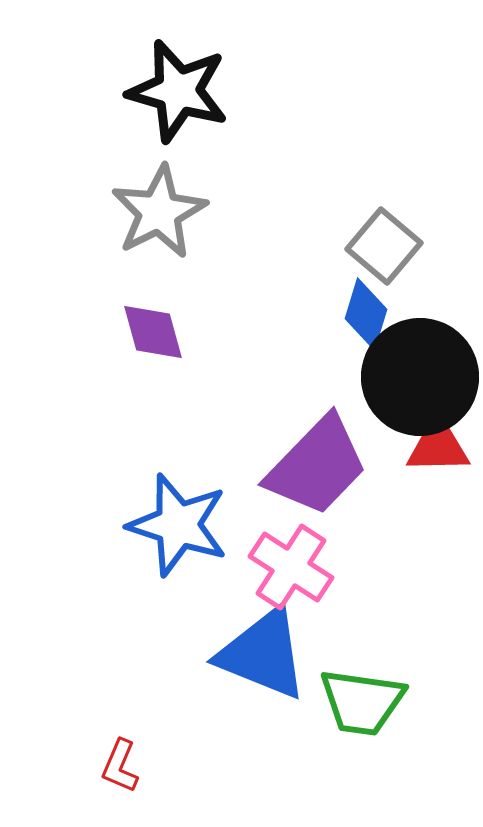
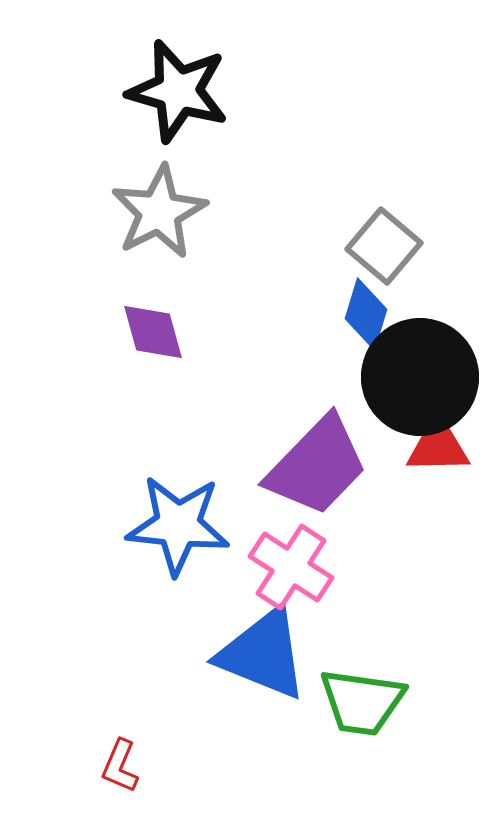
blue star: rotated 12 degrees counterclockwise
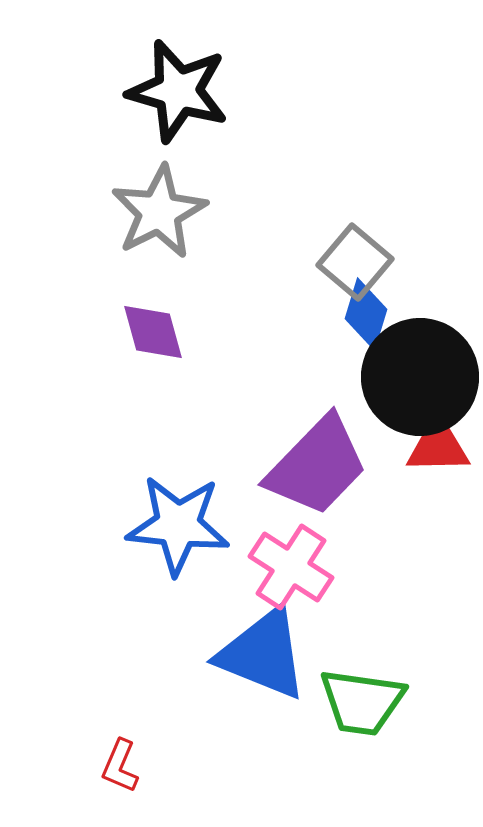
gray square: moved 29 px left, 16 px down
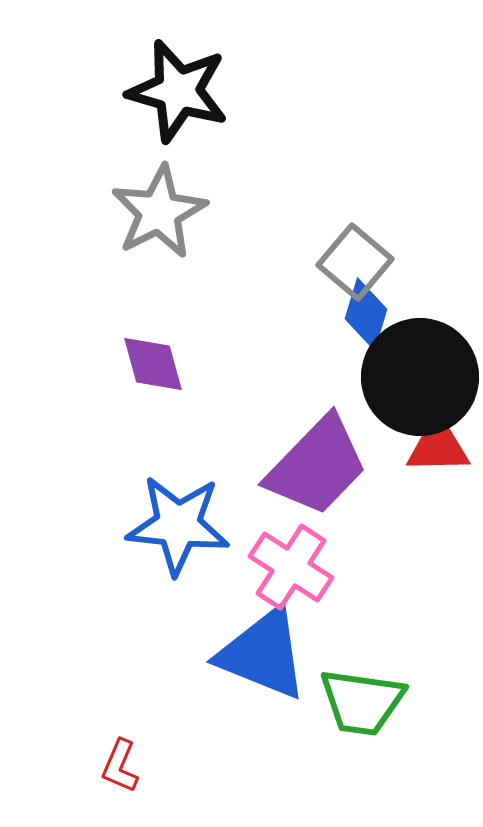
purple diamond: moved 32 px down
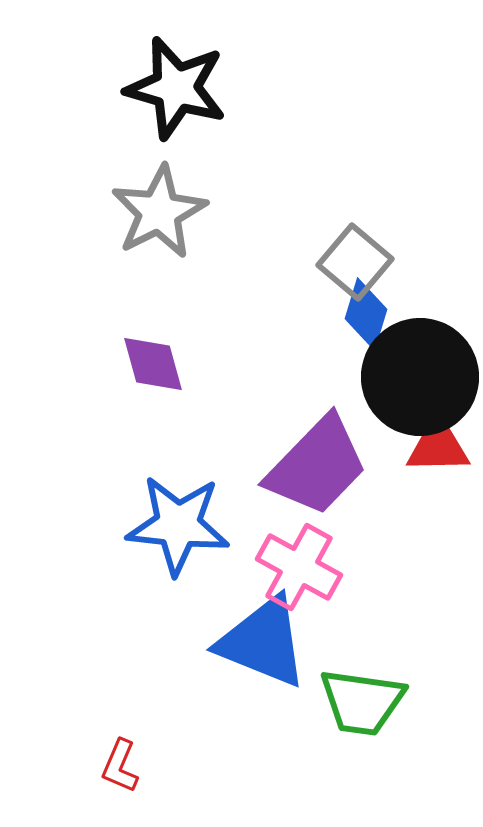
black star: moved 2 px left, 3 px up
pink cross: moved 8 px right; rotated 4 degrees counterclockwise
blue triangle: moved 12 px up
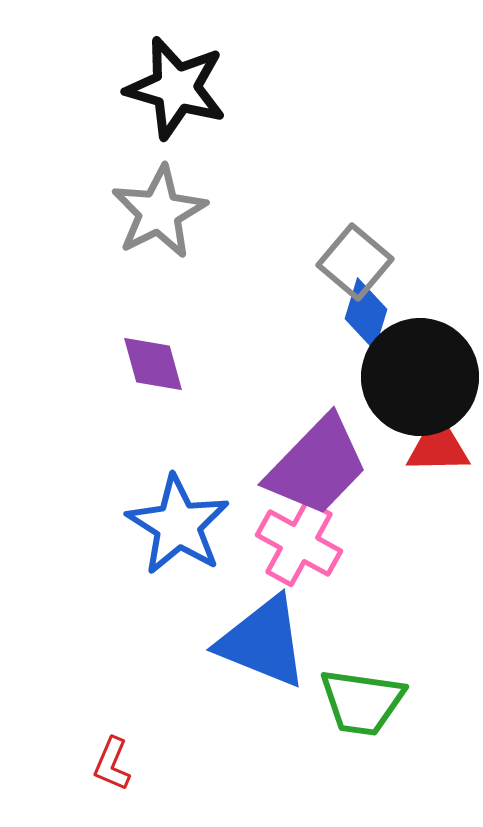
blue star: rotated 26 degrees clockwise
pink cross: moved 24 px up
red L-shape: moved 8 px left, 2 px up
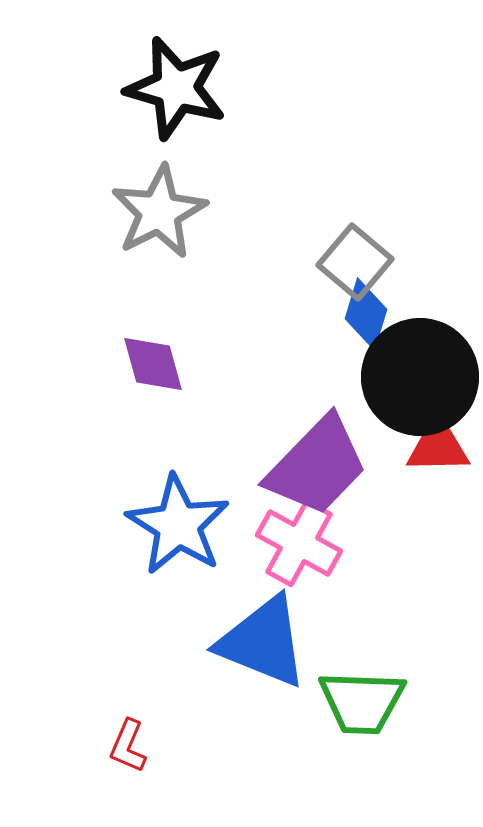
green trapezoid: rotated 6 degrees counterclockwise
red L-shape: moved 16 px right, 18 px up
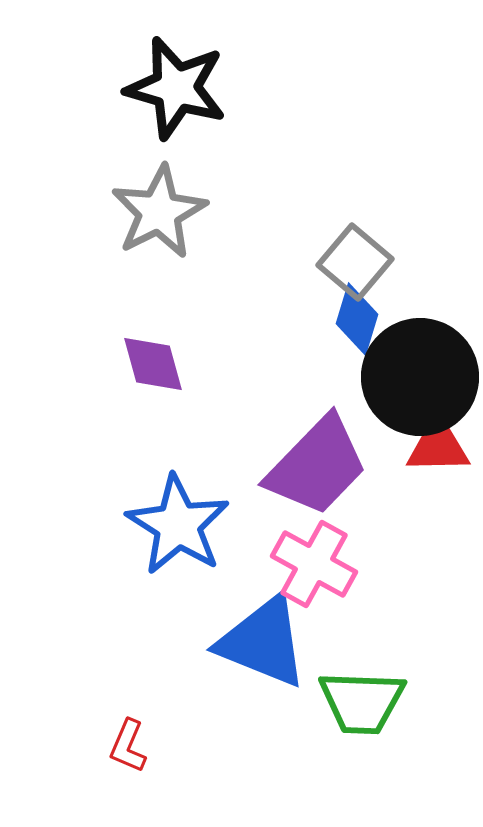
blue diamond: moved 9 px left, 5 px down
pink cross: moved 15 px right, 21 px down
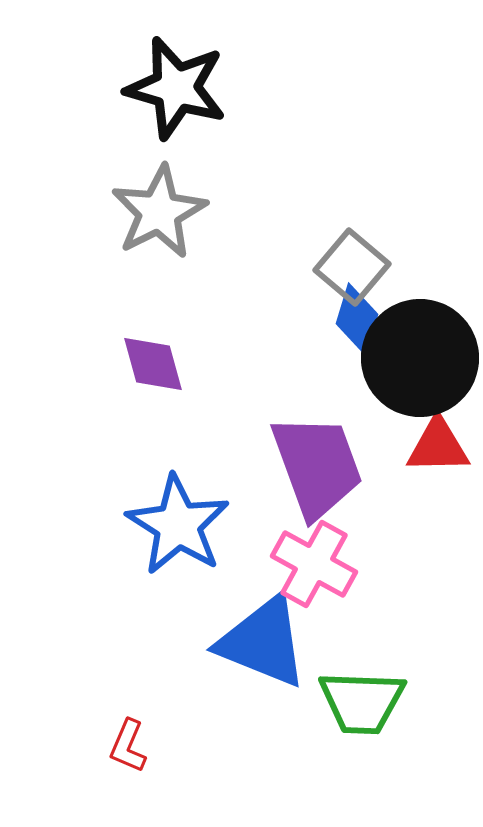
gray square: moved 3 px left, 5 px down
black circle: moved 19 px up
purple trapezoid: rotated 64 degrees counterclockwise
